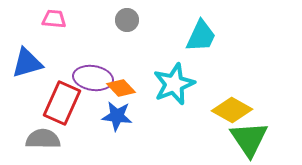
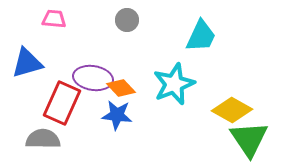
blue star: moved 1 px up
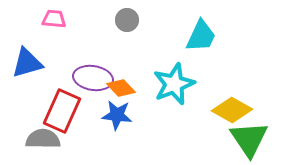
red rectangle: moved 8 px down
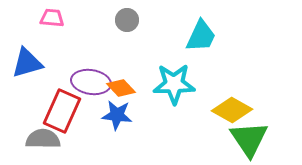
pink trapezoid: moved 2 px left, 1 px up
purple ellipse: moved 2 px left, 4 px down
cyan star: rotated 21 degrees clockwise
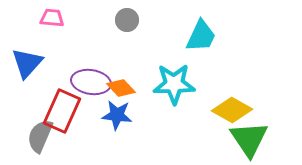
blue triangle: rotated 32 degrees counterclockwise
gray semicircle: moved 3 px left, 3 px up; rotated 68 degrees counterclockwise
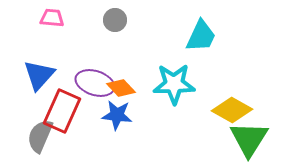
gray circle: moved 12 px left
blue triangle: moved 12 px right, 12 px down
purple ellipse: moved 4 px right, 1 px down; rotated 9 degrees clockwise
green triangle: rotated 6 degrees clockwise
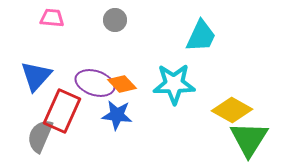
blue triangle: moved 3 px left, 1 px down
orange diamond: moved 1 px right, 4 px up
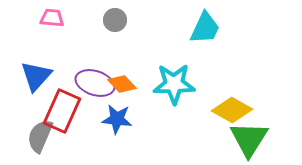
cyan trapezoid: moved 4 px right, 8 px up
blue star: moved 4 px down
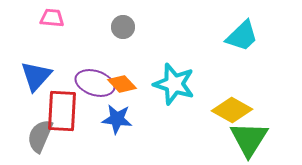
gray circle: moved 8 px right, 7 px down
cyan trapezoid: moved 37 px right, 8 px down; rotated 21 degrees clockwise
cyan star: rotated 18 degrees clockwise
red rectangle: rotated 21 degrees counterclockwise
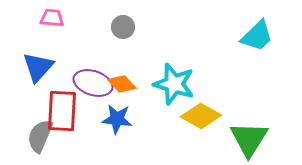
cyan trapezoid: moved 15 px right
blue triangle: moved 2 px right, 9 px up
purple ellipse: moved 2 px left
yellow diamond: moved 31 px left, 6 px down
